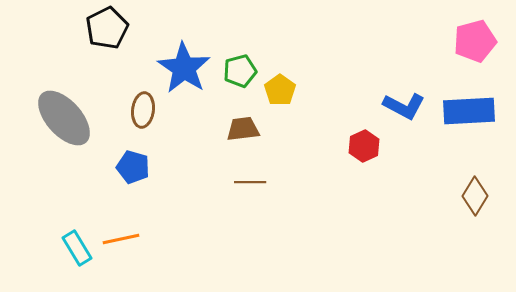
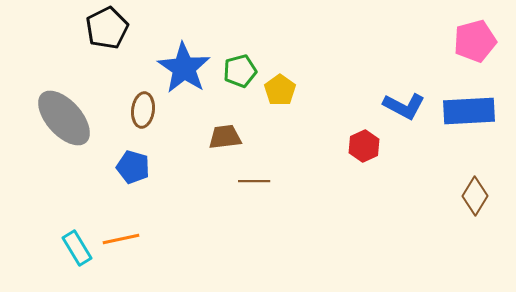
brown trapezoid: moved 18 px left, 8 px down
brown line: moved 4 px right, 1 px up
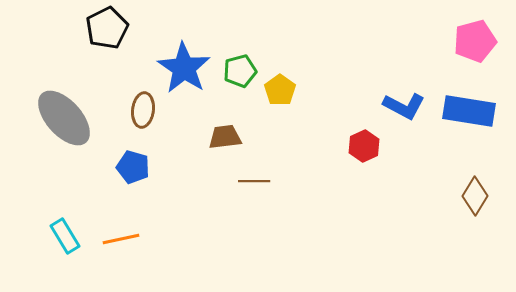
blue rectangle: rotated 12 degrees clockwise
cyan rectangle: moved 12 px left, 12 px up
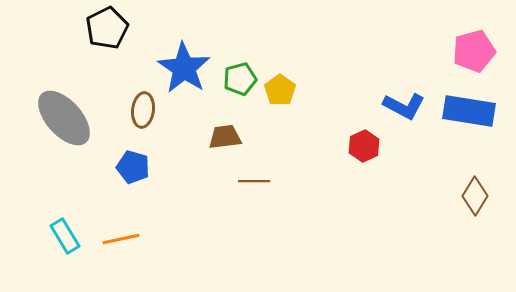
pink pentagon: moved 1 px left, 10 px down
green pentagon: moved 8 px down
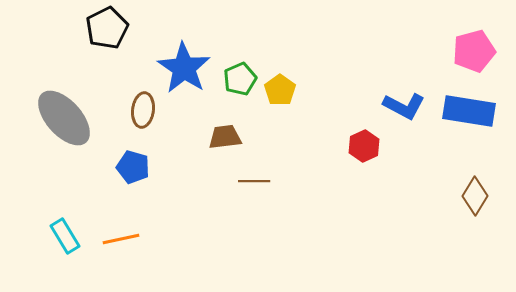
green pentagon: rotated 8 degrees counterclockwise
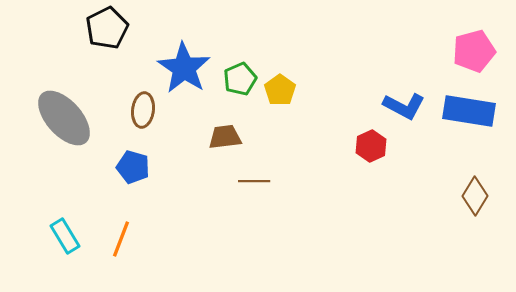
red hexagon: moved 7 px right
orange line: rotated 57 degrees counterclockwise
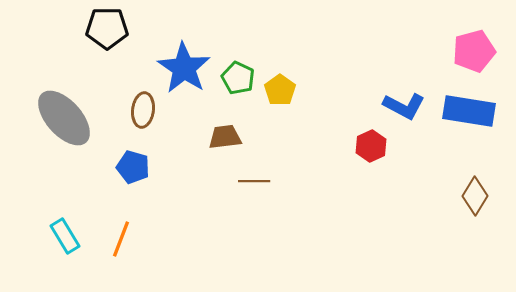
black pentagon: rotated 27 degrees clockwise
green pentagon: moved 2 px left, 1 px up; rotated 24 degrees counterclockwise
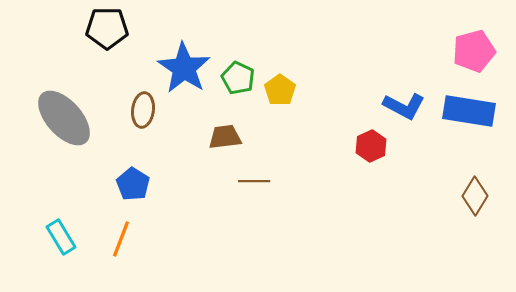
blue pentagon: moved 17 px down; rotated 16 degrees clockwise
cyan rectangle: moved 4 px left, 1 px down
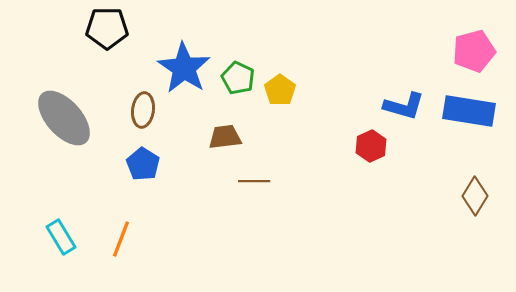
blue L-shape: rotated 12 degrees counterclockwise
blue pentagon: moved 10 px right, 20 px up
